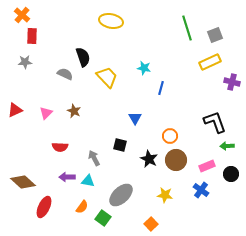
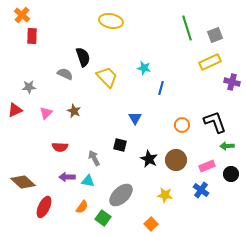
gray star: moved 4 px right, 25 px down
orange circle: moved 12 px right, 11 px up
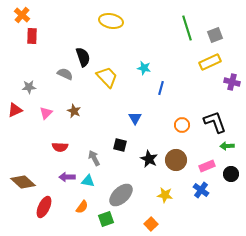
green square: moved 3 px right, 1 px down; rotated 35 degrees clockwise
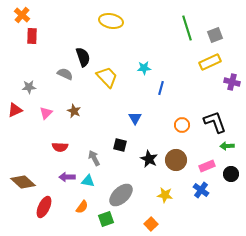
cyan star: rotated 16 degrees counterclockwise
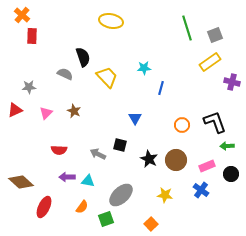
yellow rectangle: rotated 10 degrees counterclockwise
red semicircle: moved 1 px left, 3 px down
gray arrow: moved 4 px right, 4 px up; rotated 35 degrees counterclockwise
brown diamond: moved 2 px left
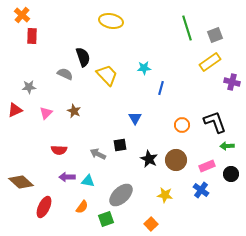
yellow trapezoid: moved 2 px up
black square: rotated 24 degrees counterclockwise
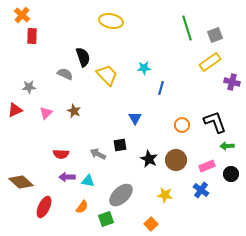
red semicircle: moved 2 px right, 4 px down
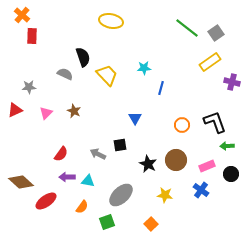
green line: rotated 35 degrees counterclockwise
gray square: moved 1 px right, 2 px up; rotated 14 degrees counterclockwise
red semicircle: rotated 56 degrees counterclockwise
black star: moved 1 px left, 5 px down
red ellipse: moved 2 px right, 6 px up; rotated 30 degrees clockwise
green square: moved 1 px right, 3 px down
